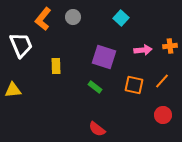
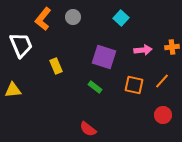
orange cross: moved 2 px right, 1 px down
yellow rectangle: rotated 21 degrees counterclockwise
red semicircle: moved 9 px left
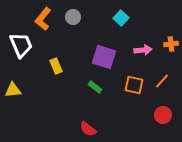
orange cross: moved 1 px left, 3 px up
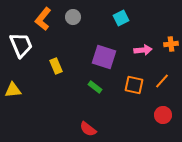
cyan square: rotated 21 degrees clockwise
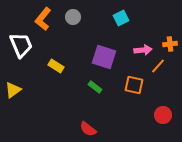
orange cross: moved 1 px left
yellow rectangle: rotated 35 degrees counterclockwise
orange line: moved 4 px left, 15 px up
yellow triangle: rotated 30 degrees counterclockwise
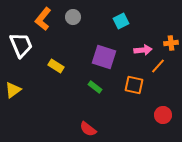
cyan square: moved 3 px down
orange cross: moved 1 px right, 1 px up
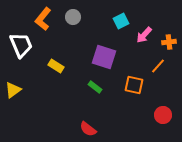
orange cross: moved 2 px left, 1 px up
pink arrow: moved 1 px right, 15 px up; rotated 138 degrees clockwise
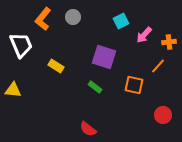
yellow triangle: rotated 42 degrees clockwise
